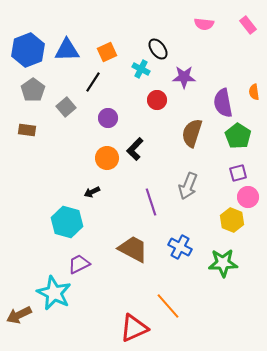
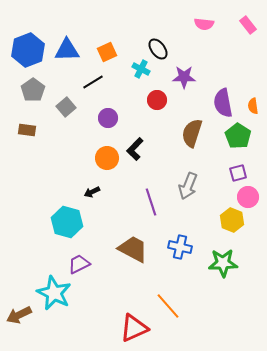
black line: rotated 25 degrees clockwise
orange semicircle: moved 1 px left, 14 px down
blue cross: rotated 15 degrees counterclockwise
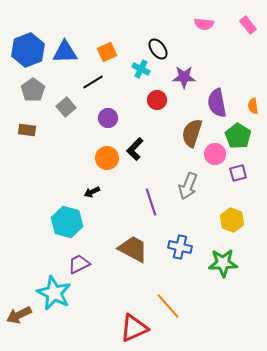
blue triangle: moved 2 px left, 2 px down
purple semicircle: moved 6 px left
pink circle: moved 33 px left, 43 px up
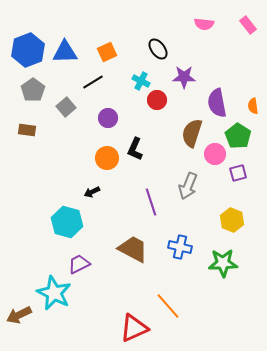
cyan cross: moved 12 px down
black L-shape: rotated 20 degrees counterclockwise
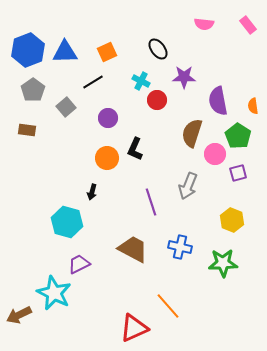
purple semicircle: moved 1 px right, 2 px up
black arrow: rotated 49 degrees counterclockwise
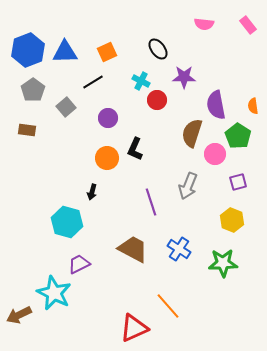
purple semicircle: moved 2 px left, 4 px down
purple square: moved 9 px down
blue cross: moved 1 px left, 2 px down; rotated 20 degrees clockwise
